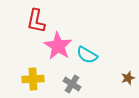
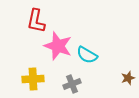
pink star: rotated 12 degrees counterclockwise
gray cross: rotated 36 degrees clockwise
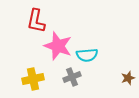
cyan semicircle: rotated 35 degrees counterclockwise
yellow cross: rotated 10 degrees counterclockwise
gray cross: moved 7 px up
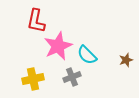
pink star: rotated 28 degrees clockwise
cyan semicircle: rotated 50 degrees clockwise
brown star: moved 2 px left, 18 px up
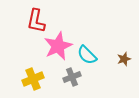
brown star: moved 2 px left, 1 px up
yellow cross: rotated 10 degrees counterclockwise
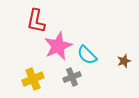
brown star: moved 2 px down
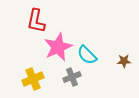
pink star: moved 1 px down
brown star: rotated 16 degrees clockwise
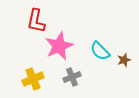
pink star: moved 1 px right, 1 px up
cyan semicircle: moved 13 px right, 4 px up
brown star: moved 1 px up; rotated 16 degrees counterclockwise
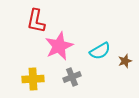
cyan semicircle: rotated 75 degrees counterclockwise
brown star: moved 1 px right, 1 px down
yellow cross: rotated 20 degrees clockwise
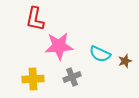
red L-shape: moved 1 px left, 2 px up
pink star: rotated 20 degrees clockwise
cyan semicircle: moved 3 px down; rotated 55 degrees clockwise
